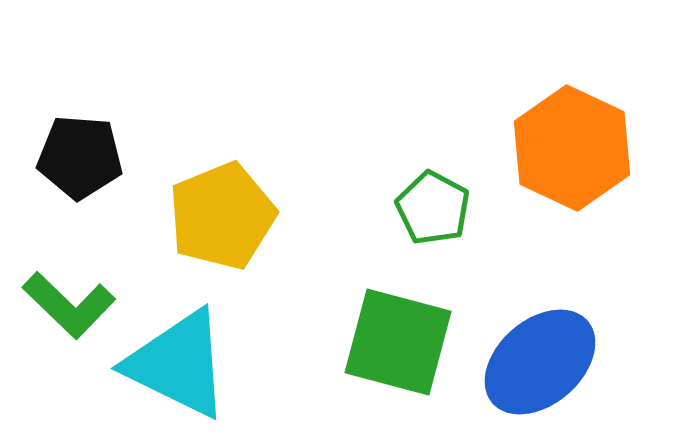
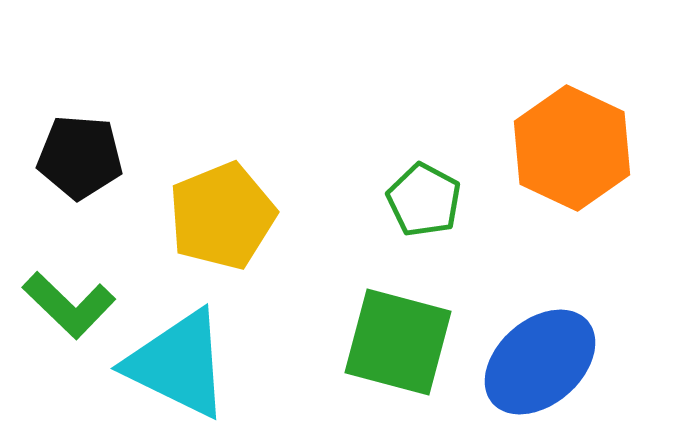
green pentagon: moved 9 px left, 8 px up
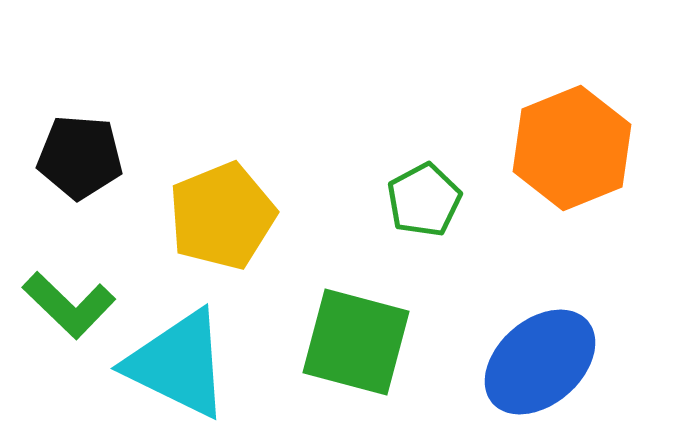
orange hexagon: rotated 13 degrees clockwise
green pentagon: rotated 16 degrees clockwise
green square: moved 42 px left
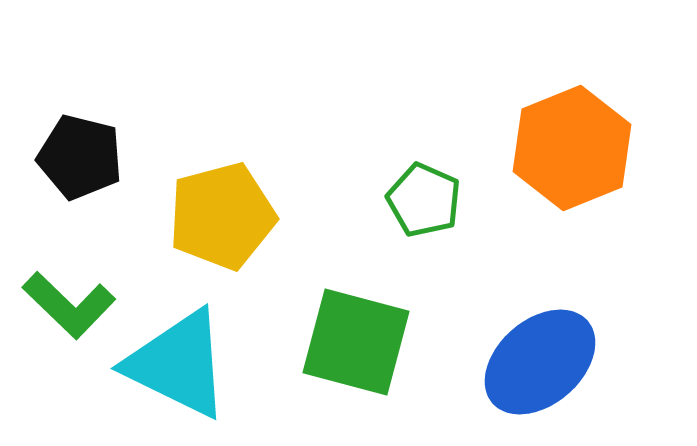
black pentagon: rotated 10 degrees clockwise
green pentagon: rotated 20 degrees counterclockwise
yellow pentagon: rotated 7 degrees clockwise
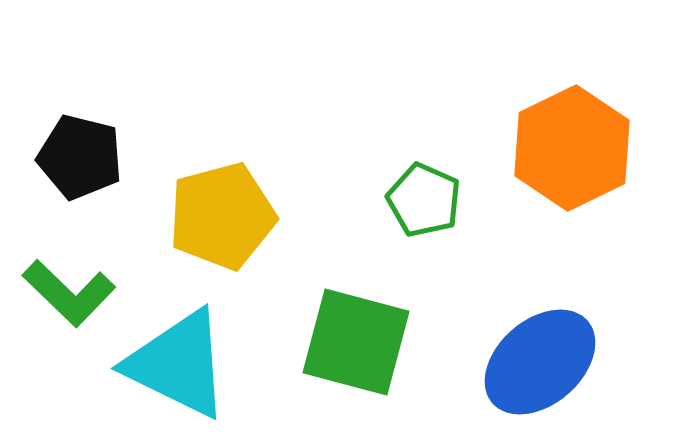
orange hexagon: rotated 4 degrees counterclockwise
green L-shape: moved 12 px up
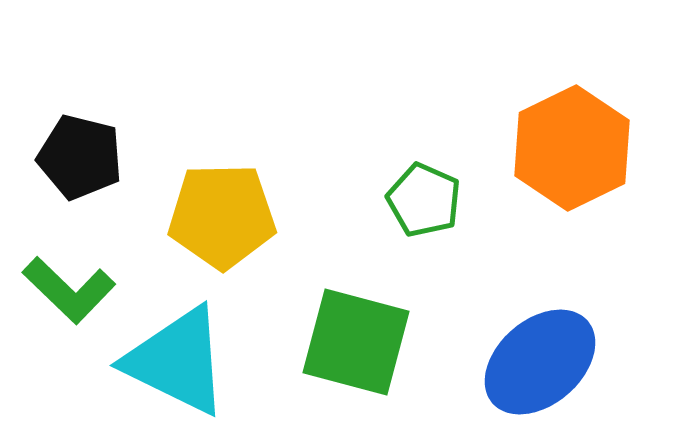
yellow pentagon: rotated 14 degrees clockwise
green L-shape: moved 3 px up
cyan triangle: moved 1 px left, 3 px up
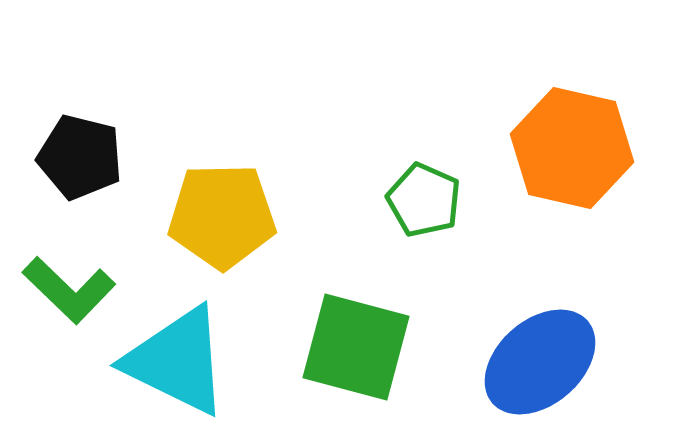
orange hexagon: rotated 21 degrees counterclockwise
green square: moved 5 px down
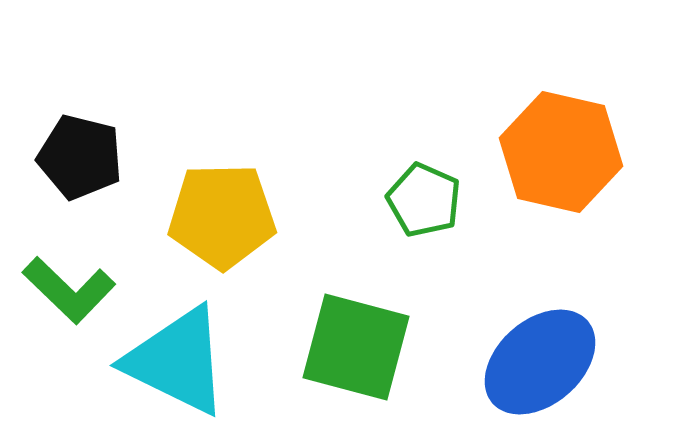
orange hexagon: moved 11 px left, 4 px down
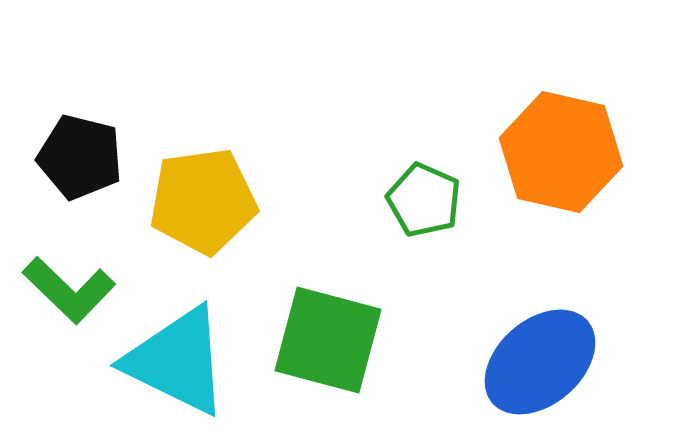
yellow pentagon: moved 19 px left, 15 px up; rotated 7 degrees counterclockwise
green square: moved 28 px left, 7 px up
